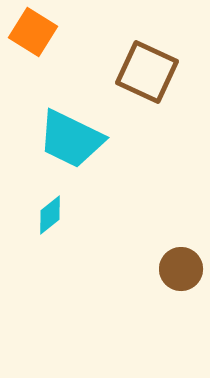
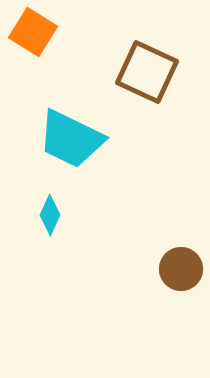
cyan diamond: rotated 27 degrees counterclockwise
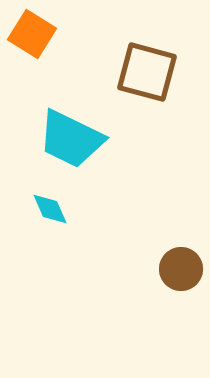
orange square: moved 1 px left, 2 px down
brown square: rotated 10 degrees counterclockwise
cyan diamond: moved 6 px up; rotated 48 degrees counterclockwise
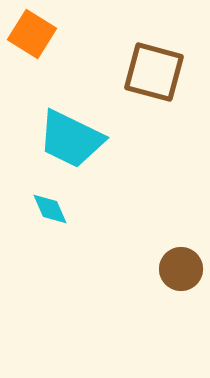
brown square: moved 7 px right
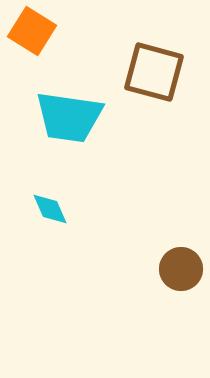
orange square: moved 3 px up
cyan trapezoid: moved 2 px left, 22 px up; rotated 18 degrees counterclockwise
